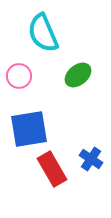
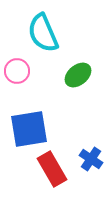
pink circle: moved 2 px left, 5 px up
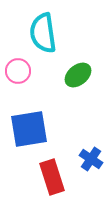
cyan semicircle: rotated 15 degrees clockwise
pink circle: moved 1 px right
red rectangle: moved 8 px down; rotated 12 degrees clockwise
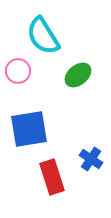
cyan semicircle: moved 3 px down; rotated 24 degrees counterclockwise
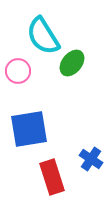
green ellipse: moved 6 px left, 12 px up; rotated 12 degrees counterclockwise
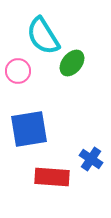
red rectangle: rotated 68 degrees counterclockwise
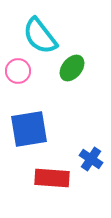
cyan semicircle: moved 3 px left; rotated 6 degrees counterclockwise
green ellipse: moved 5 px down
red rectangle: moved 1 px down
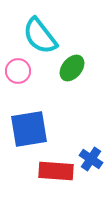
red rectangle: moved 4 px right, 7 px up
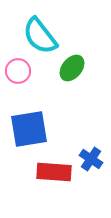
red rectangle: moved 2 px left, 1 px down
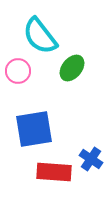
blue square: moved 5 px right
